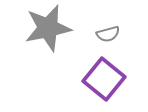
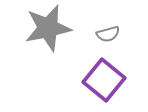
purple square: moved 1 px down
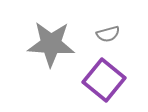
gray star: moved 3 px right, 16 px down; rotated 15 degrees clockwise
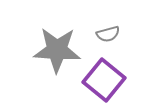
gray star: moved 6 px right, 6 px down
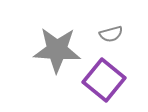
gray semicircle: moved 3 px right
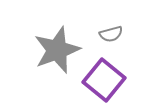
gray star: rotated 24 degrees counterclockwise
